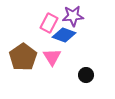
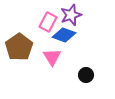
purple star: moved 2 px left, 1 px up; rotated 15 degrees counterclockwise
pink rectangle: moved 1 px left, 1 px up
brown pentagon: moved 4 px left, 10 px up
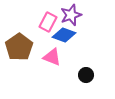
pink triangle: rotated 36 degrees counterclockwise
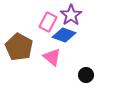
purple star: rotated 15 degrees counterclockwise
brown pentagon: rotated 8 degrees counterclockwise
pink triangle: rotated 18 degrees clockwise
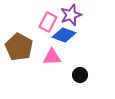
purple star: rotated 15 degrees clockwise
pink triangle: rotated 42 degrees counterclockwise
black circle: moved 6 px left
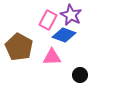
purple star: rotated 25 degrees counterclockwise
pink rectangle: moved 2 px up
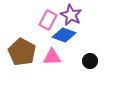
brown pentagon: moved 3 px right, 5 px down
black circle: moved 10 px right, 14 px up
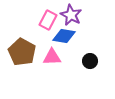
blue diamond: moved 1 px down; rotated 10 degrees counterclockwise
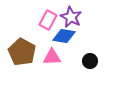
purple star: moved 2 px down
